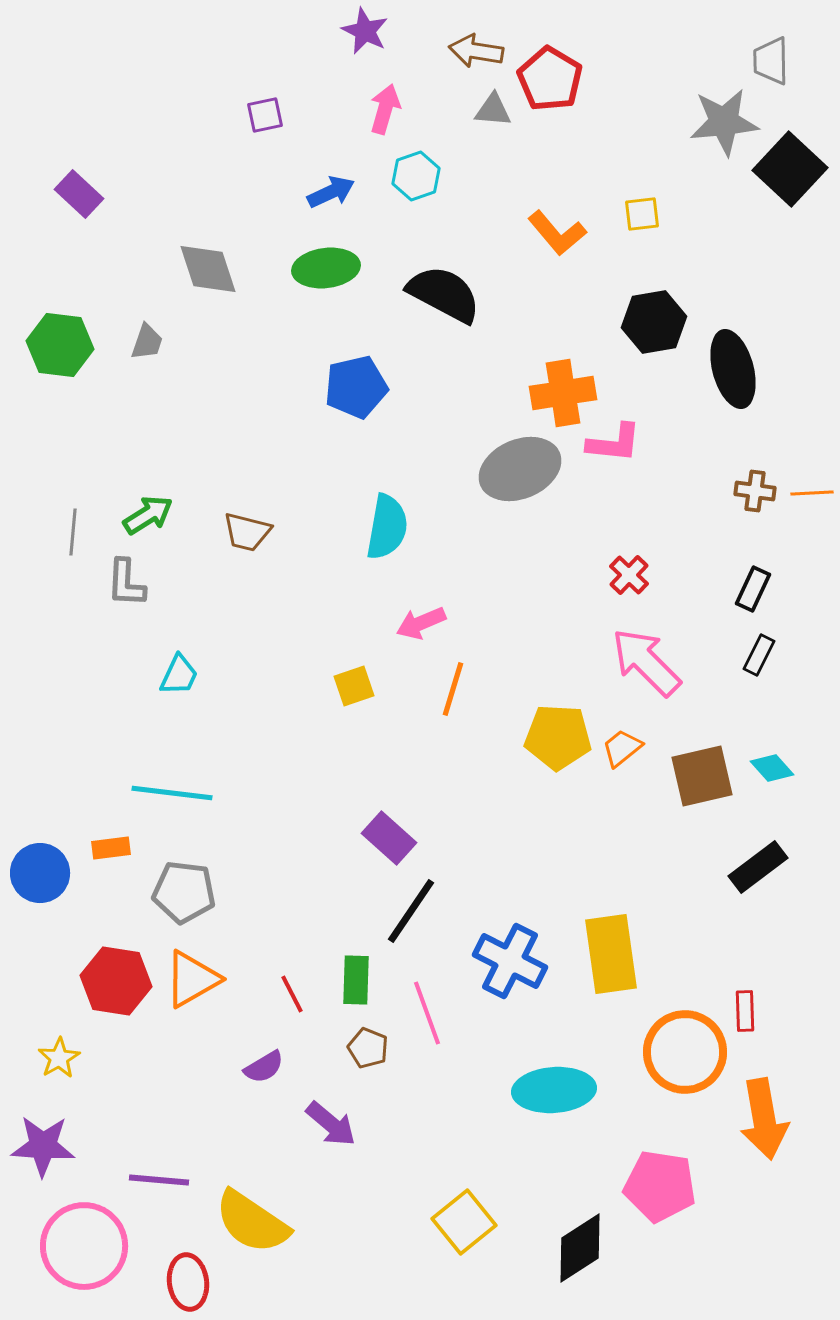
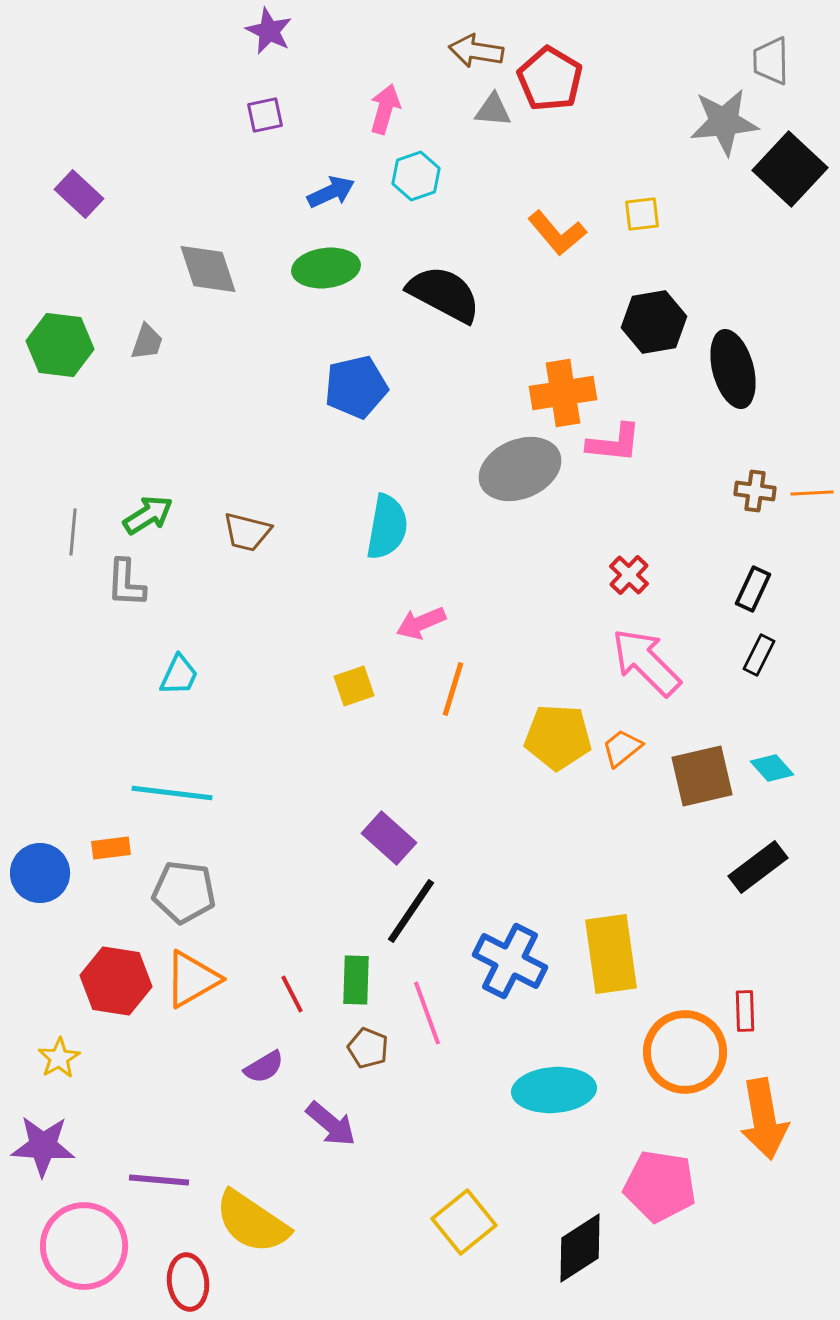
purple star at (365, 31): moved 96 px left
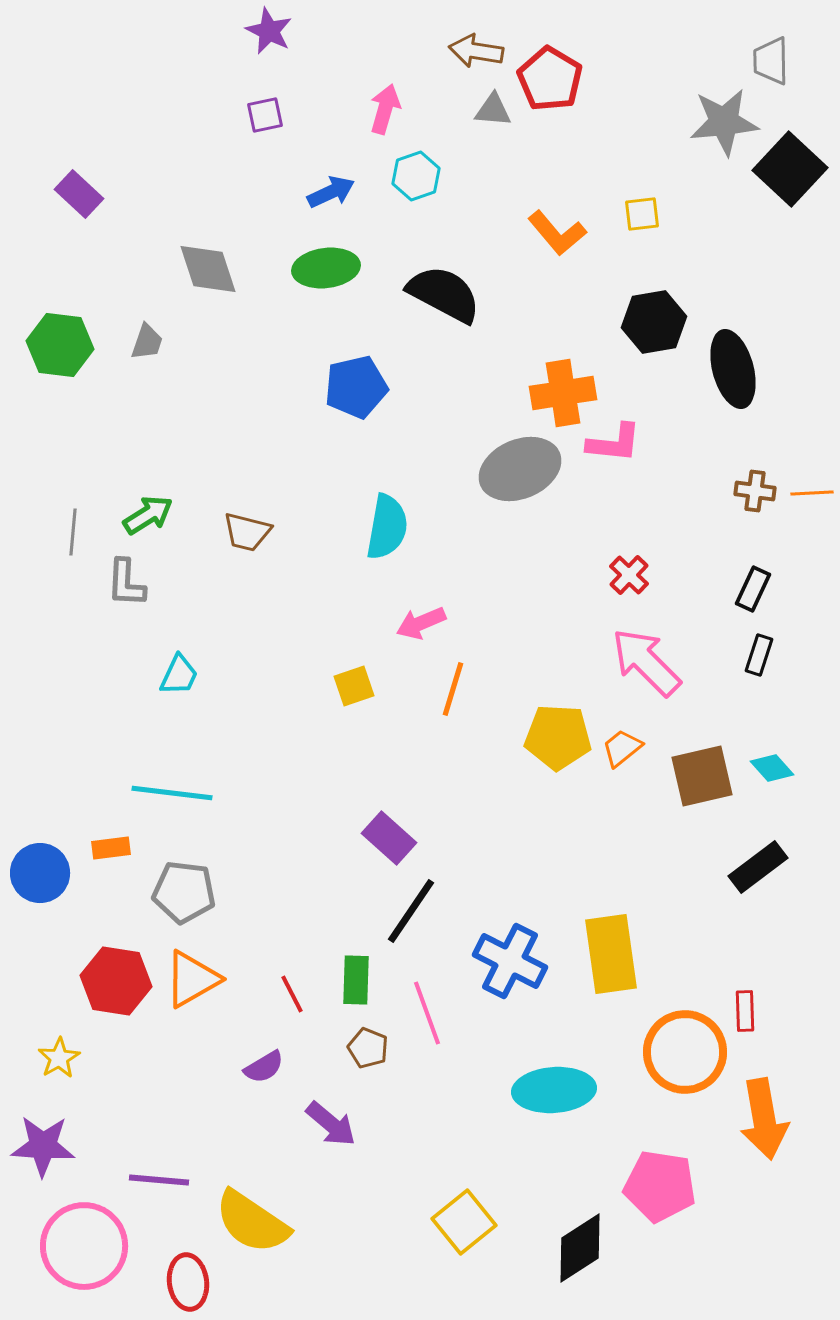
black rectangle at (759, 655): rotated 9 degrees counterclockwise
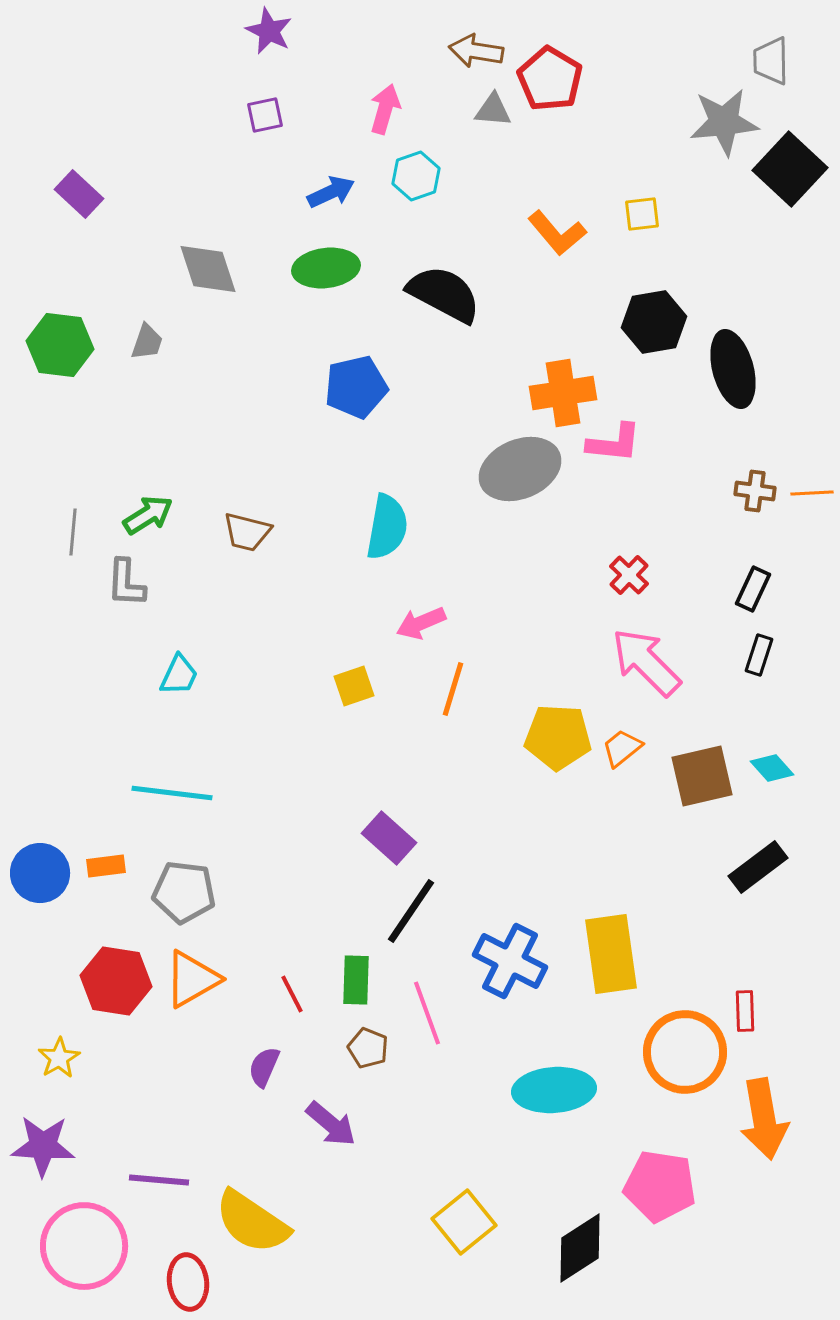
orange rectangle at (111, 848): moved 5 px left, 18 px down
purple semicircle at (264, 1067): rotated 144 degrees clockwise
